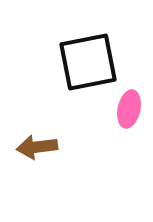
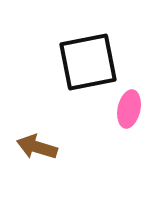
brown arrow: rotated 24 degrees clockwise
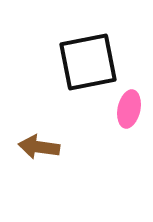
brown arrow: moved 2 px right; rotated 9 degrees counterclockwise
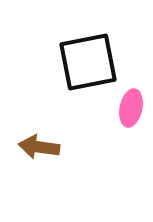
pink ellipse: moved 2 px right, 1 px up
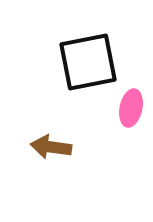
brown arrow: moved 12 px right
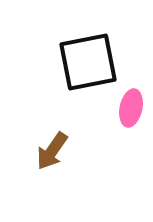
brown arrow: moved 1 px right, 4 px down; rotated 63 degrees counterclockwise
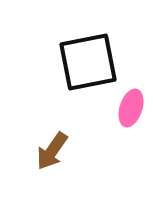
pink ellipse: rotated 6 degrees clockwise
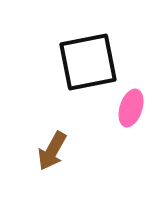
brown arrow: rotated 6 degrees counterclockwise
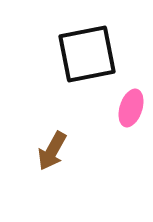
black square: moved 1 px left, 8 px up
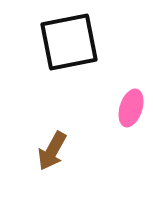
black square: moved 18 px left, 12 px up
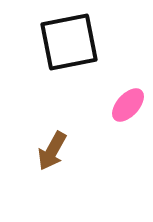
pink ellipse: moved 3 px left, 3 px up; rotated 24 degrees clockwise
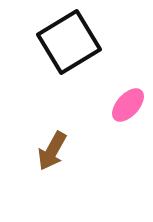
black square: rotated 20 degrees counterclockwise
